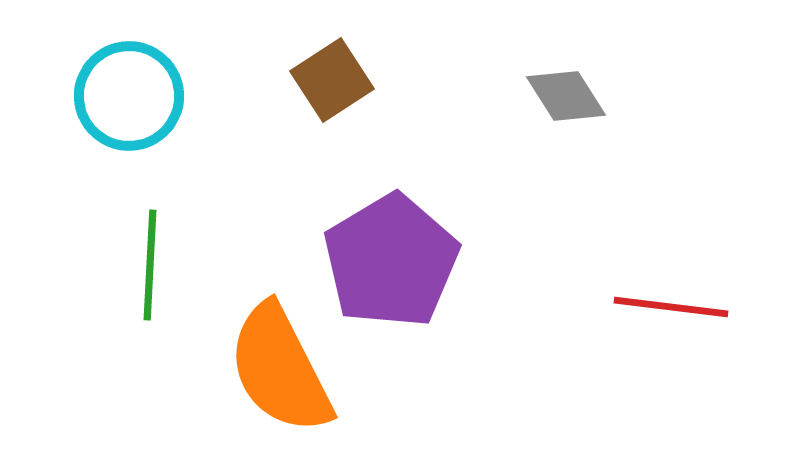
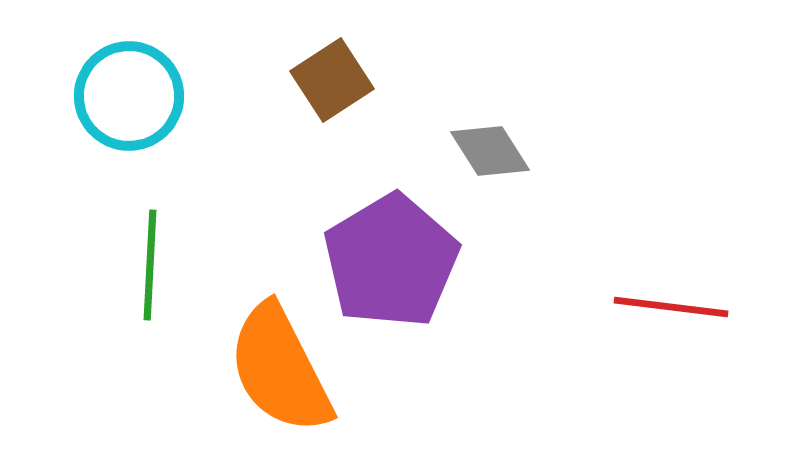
gray diamond: moved 76 px left, 55 px down
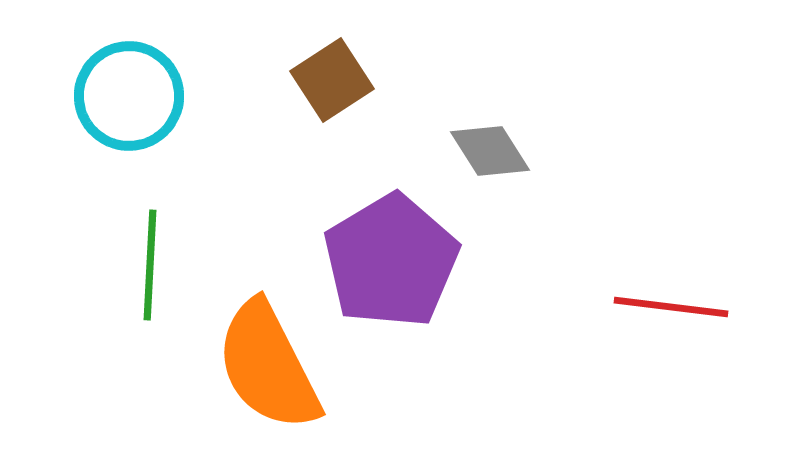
orange semicircle: moved 12 px left, 3 px up
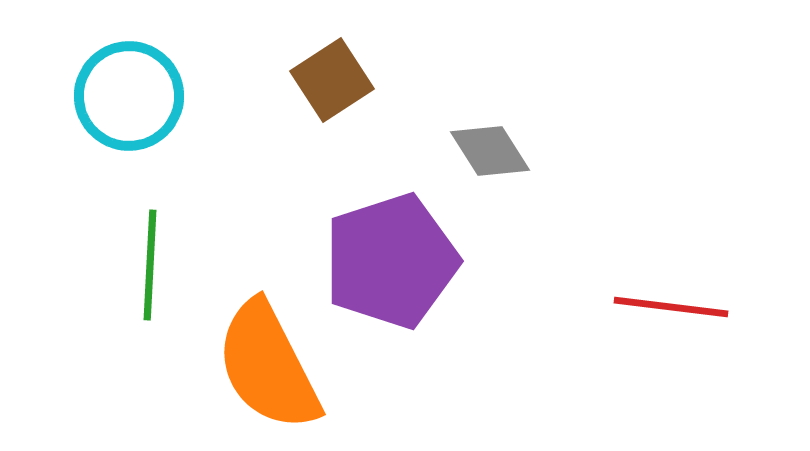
purple pentagon: rotated 13 degrees clockwise
